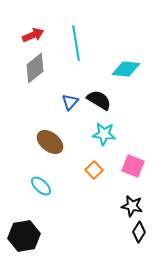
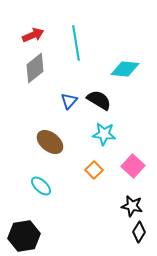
cyan diamond: moved 1 px left
blue triangle: moved 1 px left, 1 px up
pink square: rotated 20 degrees clockwise
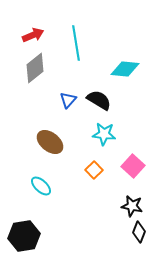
blue triangle: moved 1 px left, 1 px up
black diamond: rotated 10 degrees counterclockwise
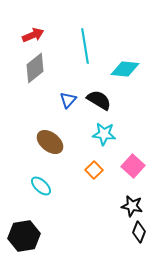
cyan line: moved 9 px right, 3 px down
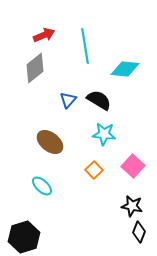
red arrow: moved 11 px right
cyan ellipse: moved 1 px right
black hexagon: moved 1 px down; rotated 8 degrees counterclockwise
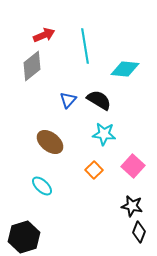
gray diamond: moved 3 px left, 2 px up
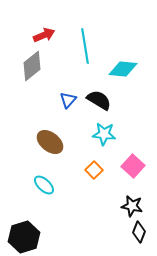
cyan diamond: moved 2 px left
cyan ellipse: moved 2 px right, 1 px up
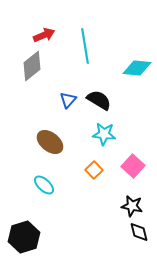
cyan diamond: moved 14 px right, 1 px up
black diamond: rotated 35 degrees counterclockwise
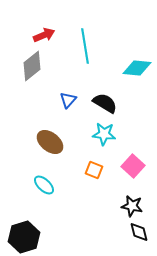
black semicircle: moved 6 px right, 3 px down
orange square: rotated 24 degrees counterclockwise
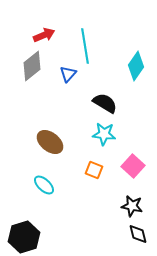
cyan diamond: moved 1 px left, 2 px up; rotated 60 degrees counterclockwise
blue triangle: moved 26 px up
black diamond: moved 1 px left, 2 px down
